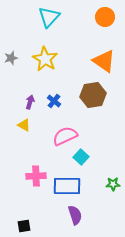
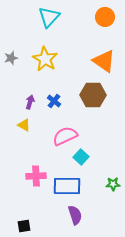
brown hexagon: rotated 10 degrees clockwise
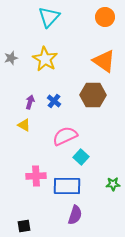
purple semicircle: rotated 36 degrees clockwise
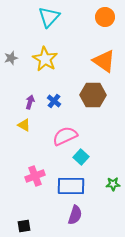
pink cross: moved 1 px left; rotated 18 degrees counterclockwise
blue rectangle: moved 4 px right
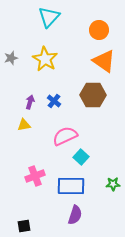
orange circle: moved 6 px left, 13 px down
yellow triangle: rotated 40 degrees counterclockwise
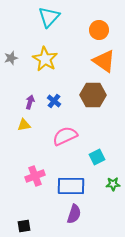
cyan square: moved 16 px right; rotated 21 degrees clockwise
purple semicircle: moved 1 px left, 1 px up
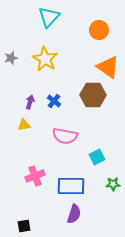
orange triangle: moved 4 px right, 6 px down
pink semicircle: rotated 145 degrees counterclockwise
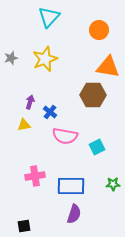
yellow star: rotated 20 degrees clockwise
orange triangle: rotated 25 degrees counterclockwise
blue cross: moved 4 px left, 11 px down
cyan square: moved 10 px up
pink cross: rotated 12 degrees clockwise
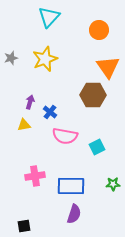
orange triangle: rotated 45 degrees clockwise
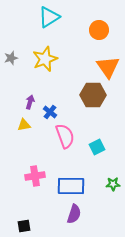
cyan triangle: rotated 15 degrees clockwise
pink semicircle: rotated 120 degrees counterclockwise
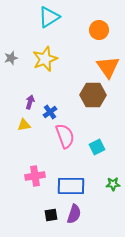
blue cross: rotated 16 degrees clockwise
black square: moved 27 px right, 11 px up
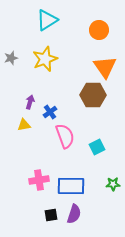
cyan triangle: moved 2 px left, 3 px down
orange triangle: moved 3 px left
pink cross: moved 4 px right, 4 px down
